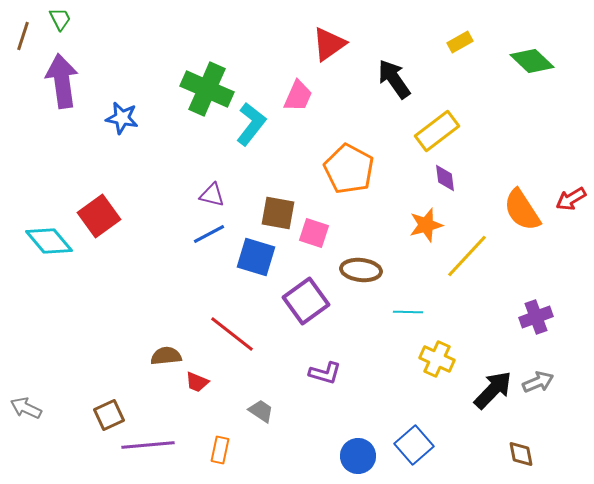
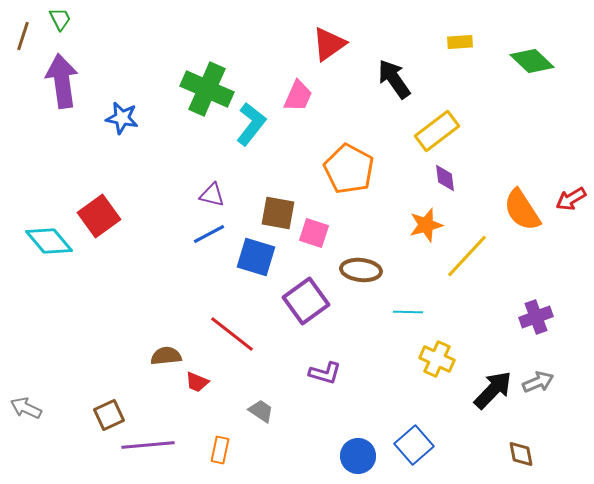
yellow rectangle at (460, 42): rotated 25 degrees clockwise
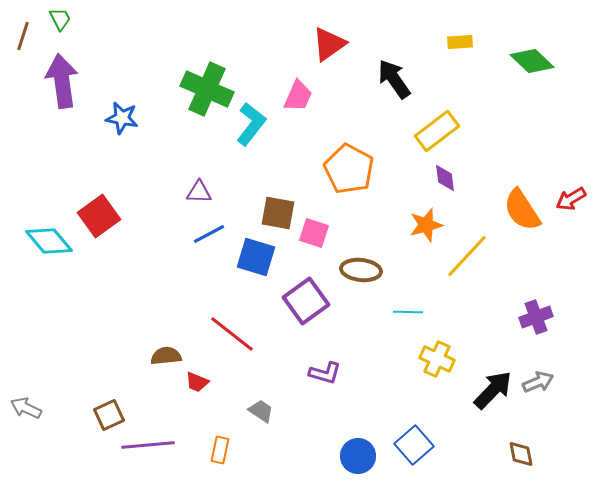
purple triangle at (212, 195): moved 13 px left, 3 px up; rotated 12 degrees counterclockwise
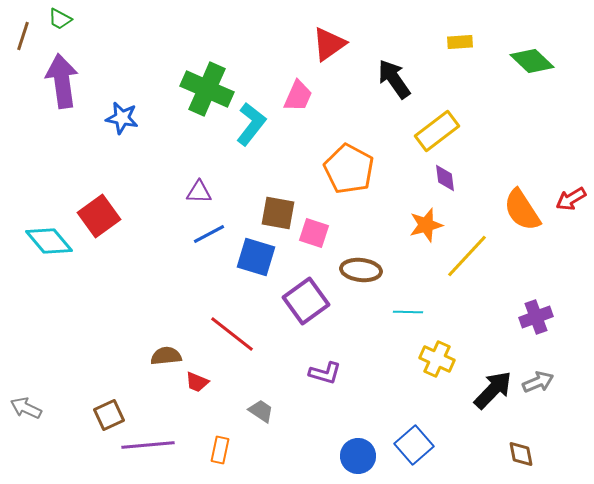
green trapezoid at (60, 19): rotated 145 degrees clockwise
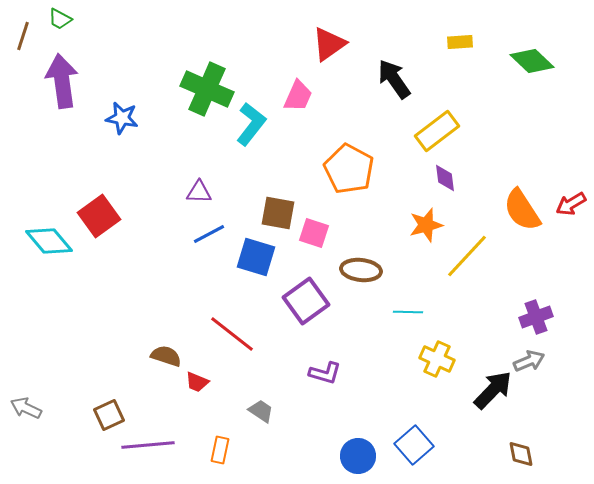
red arrow at (571, 199): moved 5 px down
brown semicircle at (166, 356): rotated 24 degrees clockwise
gray arrow at (538, 382): moved 9 px left, 21 px up
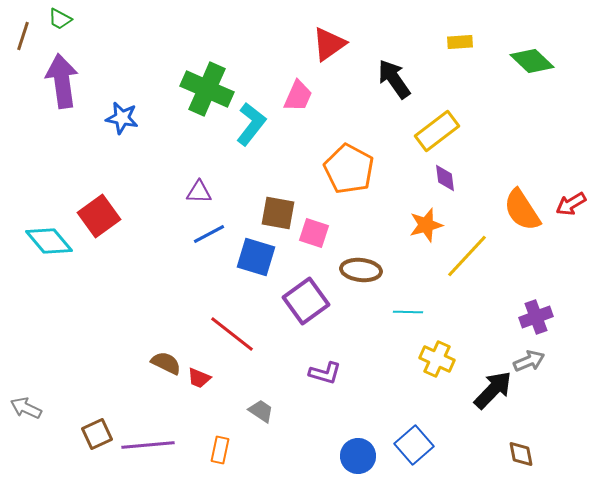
brown semicircle at (166, 356): moved 7 px down; rotated 8 degrees clockwise
red trapezoid at (197, 382): moved 2 px right, 4 px up
brown square at (109, 415): moved 12 px left, 19 px down
